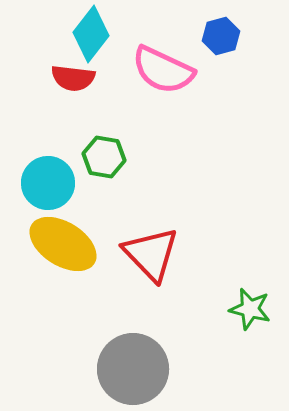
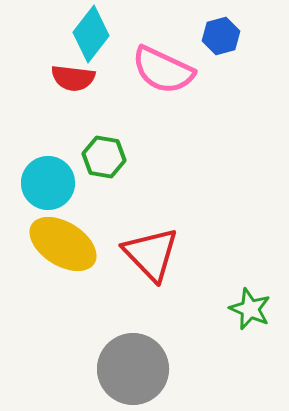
green star: rotated 9 degrees clockwise
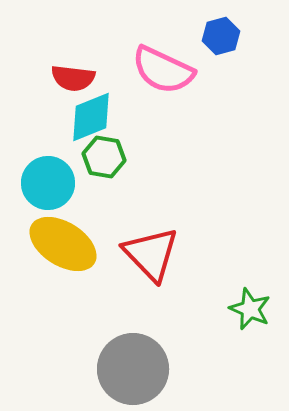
cyan diamond: moved 83 px down; rotated 30 degrees clockwise
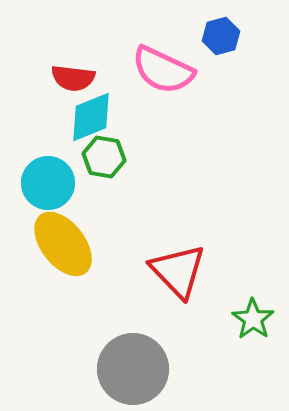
yellow ellipse: rotated 20 degrees clockwise
red triangle: moved 27 px right, 17 px down
green star: moved 3 px right, 10 px down; rotated 12 degrees clockwise
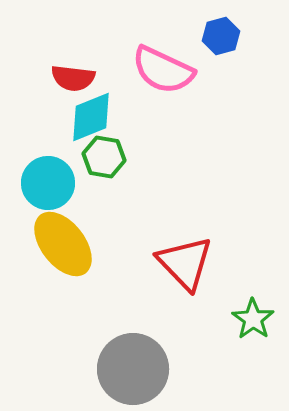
red triangle: moved 7 px right, 8 px up
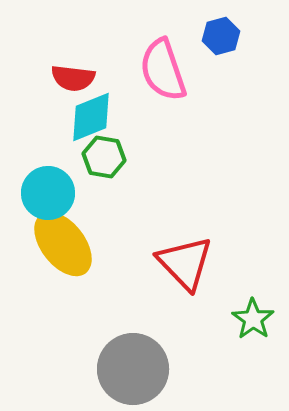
pink semicircle: rotated 46 degrees clockwise
cyan circle: moved 10 px down
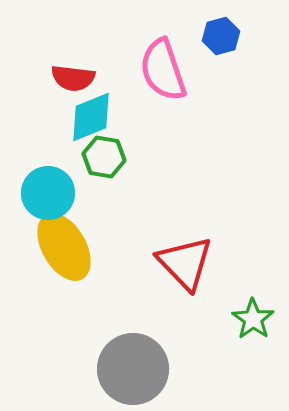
yellow ellipse: moved 1 px right, 3 px down; rotated 8 degrees clockwise
